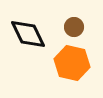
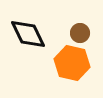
brown circle: moved 6 px right, 6 px down
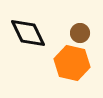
black diamond: moved 1 px up
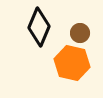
black diamond: moved 11 px right, 6 px up; rotated 48 degrees clockwise
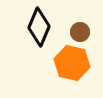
brown circle: moved 1 px up
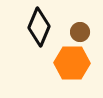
orange hexagon: rotated 12 degrees counterclockwise
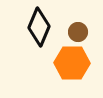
brown circle: moved 2 px left
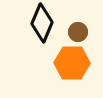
black diamond: moved 3 px right, 4 px up
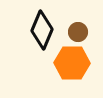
black diamond: moved 7 px down
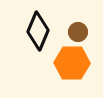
black diamond: moved 4 px left, 1 px down
